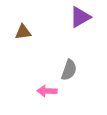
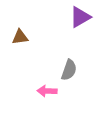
brown triangle: moved 3 px left, 5 px down
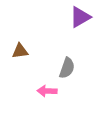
brown triangle: moved 14 px down
gray semicircle: moved 2 px left, 2 px up
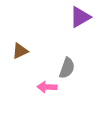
brown triangle: rotated 18 degrees counterclockwise
pink arrow: moved 4 px up
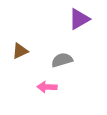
purple triangle: moved 1 px left, 2 px down
gray semicircle: moved 5 px left, 8 px up; rotated 125 degrees counterclockwise
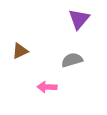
purple triangle: rotated 20 degrees counterclockwise
gray semicircle: moved 10 px right
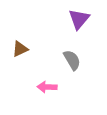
brown triangle: moved 2 px up
gray semicircle: rotated 75 degrees clockwise
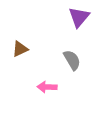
purple triangle: moved 2 px up
